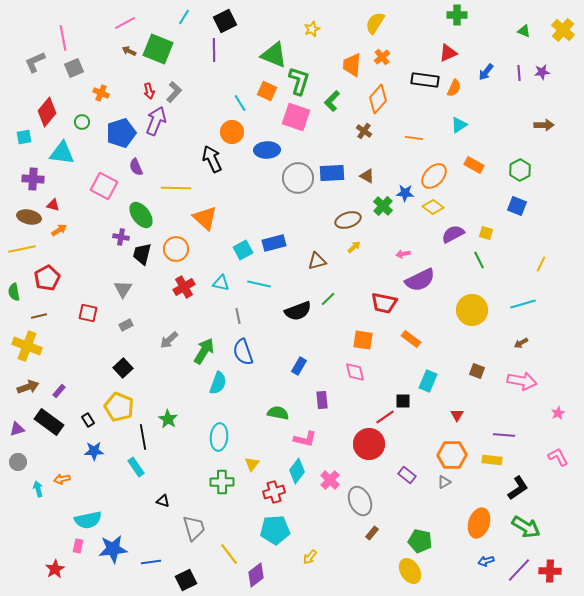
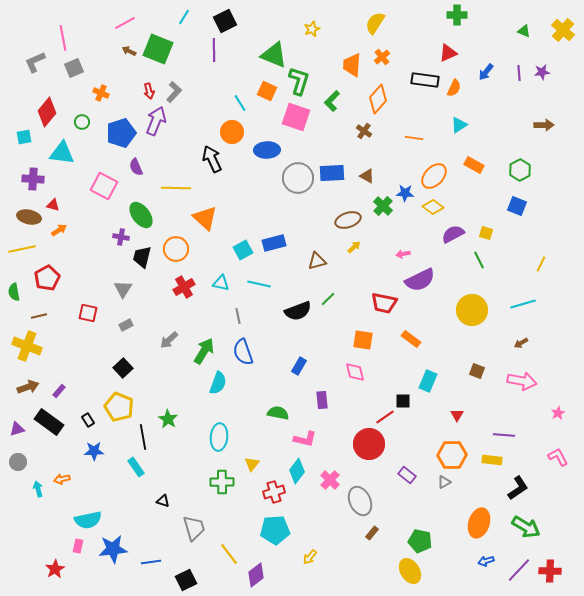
black trapezoid at (142, 254): moved 3 px down
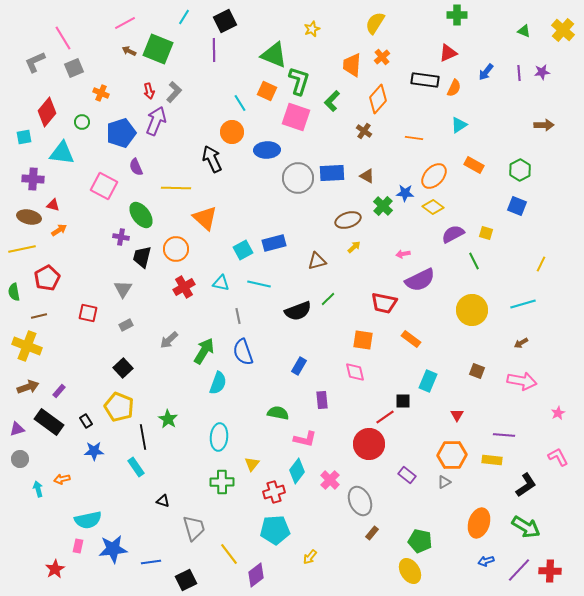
pink line at (63, 38): rotated 20 degrees counterclockwise
green line at (479, 260): moved 5 px left, 1 px down
black rectangle at (88, 420): moved 2 px left, 1 px down
gray circle at (18, 462): moved 2 px right, 3 px up
black L-shape at (518, 488): moved 8 px right, 3 px up
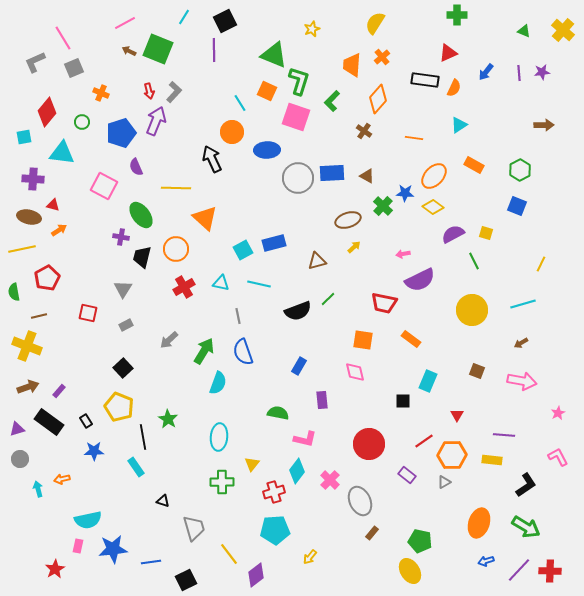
red line at (385, 417): moved 39 px right, 24 px down
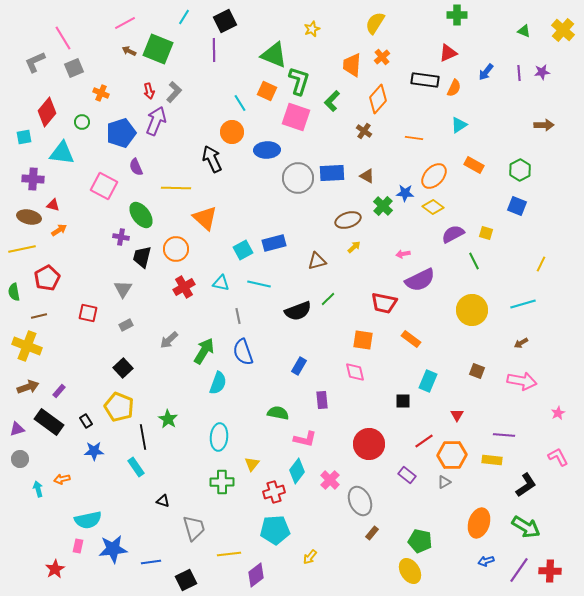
yellow line at (229, 554): rotated 60 degrees counterclockwise
purple line at (519, 570): rotated 8 degrees counterclockwise
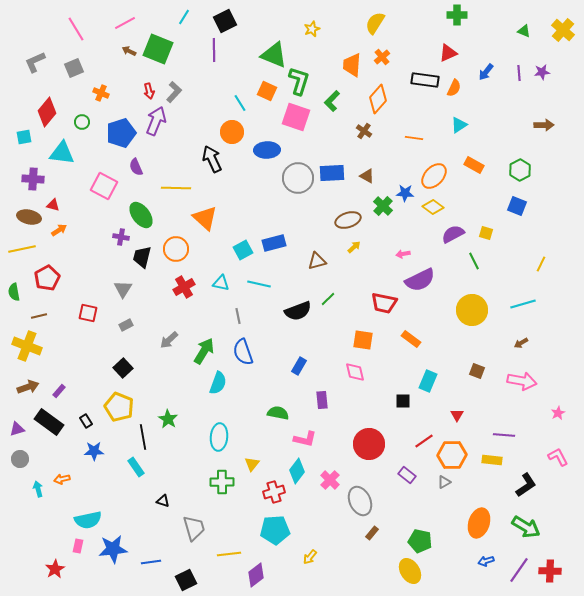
pink line at (63, 38): moved 13 px right, 9 px up
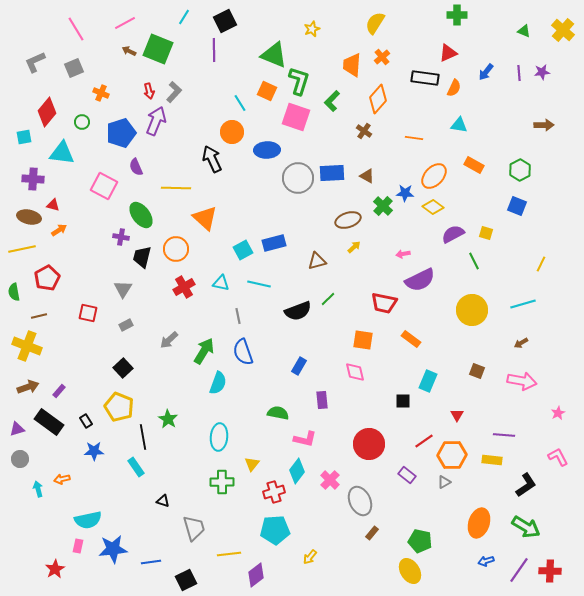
black rectangle at (425, 80): moved 2 px up
cyan triangle at (459, 125): rotated 42 degrees clockwise
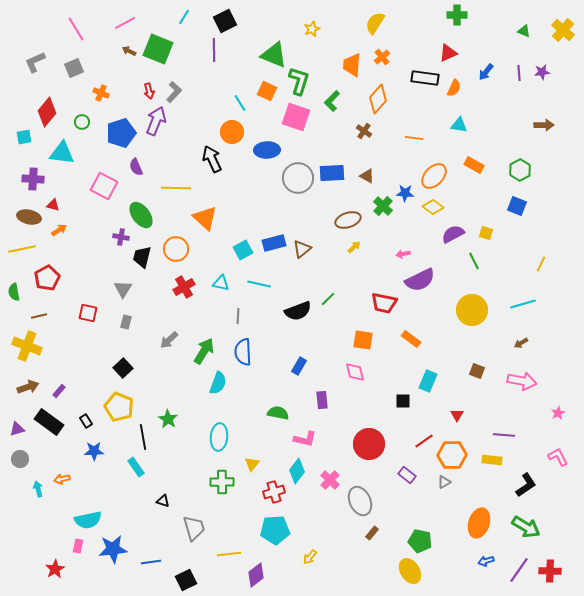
brown triangle at (317, 261): moved 15 px left, 12 px up; rotated 24 degrees counterclockwise
gray line at (238, 316): rotated 14 degrees clockwise
gray rectangle at (126, 325): moved 3 px up; rotated 48 degrees counterclockwise
blue semicircle at (243, 352): rotated 16 degrees clockwise
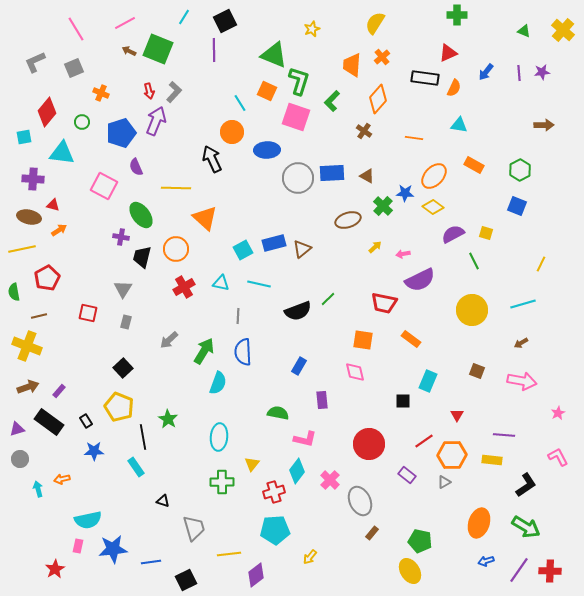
yellow arrow at (354, 247): moved 21 px right
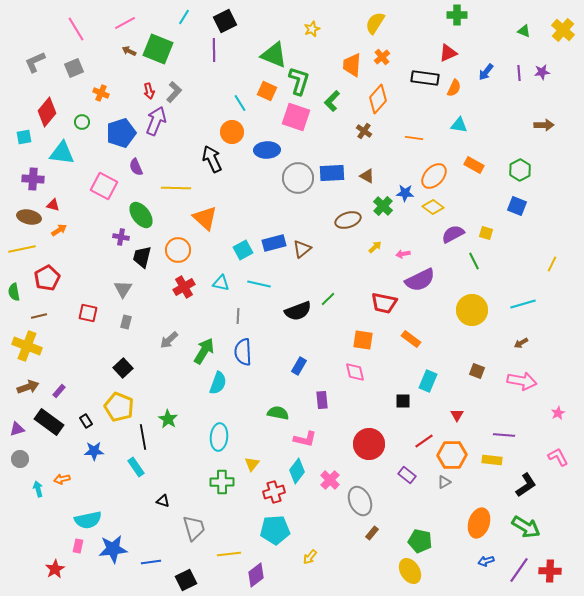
orange circle at (176, 249): moved 2 px right, 1 px down
yellow line at (541, 264): moved 11 px right
